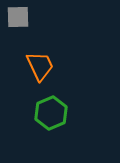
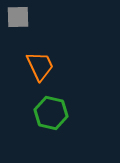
green hexagon: rotated 24 degrees counterclockwise
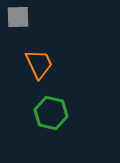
orange trapezoid: moved 1 px left, 2 px up
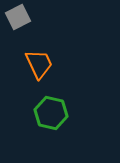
gray square: rotated 25 degrees counterclockwise
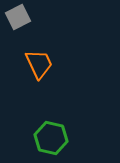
green hexagon: moved 25 px down
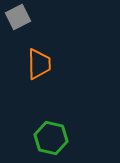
orange trapezoid: rotated 24 degrees clockwise
